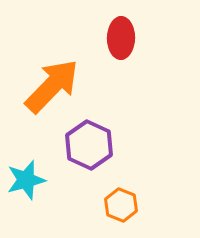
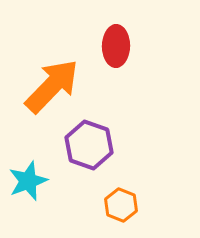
red ellipse: moved 5 px left, 8 px down
purple hexagon: rotated 6 degrees counterclockwise
cyan star: moved 2 px right, 1 px down; rotated 6 degrees counterclockwise
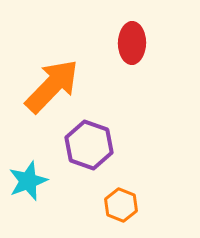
red ellipse: moved 16 px right, 3 px up
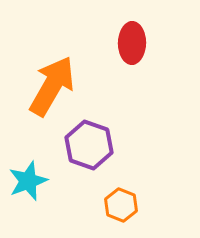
orange arrow: rotated 14 degrees counterclockwise
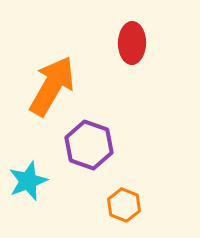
orange hexagon: moved 3 px right
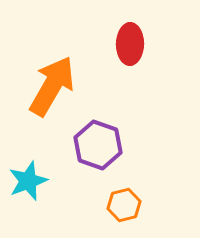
red ellipse: moved 2 px left, 1 px down
purple hexagon: moved 9 px right
orange hexagon: rotated 24 degrees clockwise
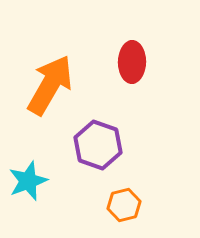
red ellipse: moved 2 px right, 18 px down
orange arrow: moved 2 px left, 1 px up
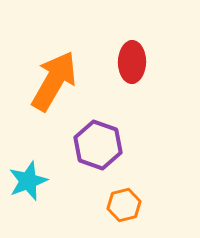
orange arrow: moved 4 px right, 4 px up
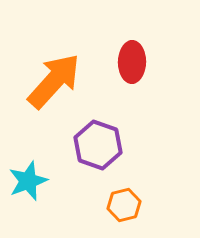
orange arrow: rotated 12 degrees clockwise
